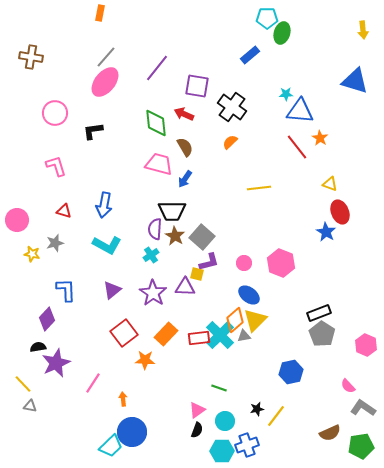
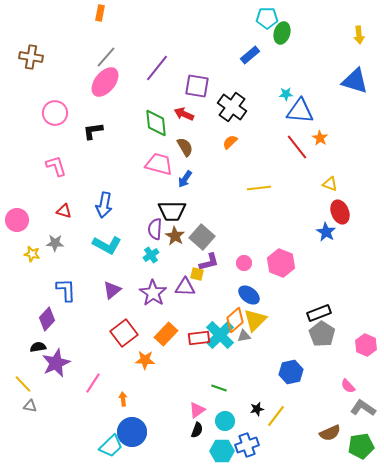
yellow arrow at (363, 30): moved 4 px left, 5 px down
gray star at (55, 243): rotated 18 degrees clockwise
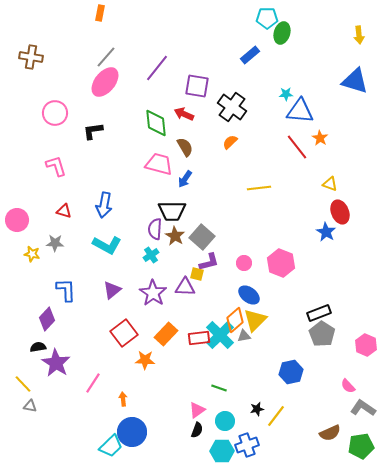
purple star at (56, 363): rotated 16 degrees counterclockwise
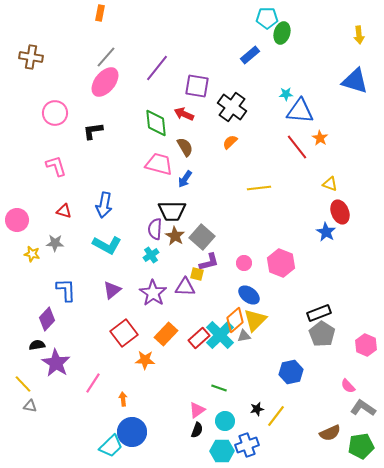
red rectangle at (199, 338): rotated 35 degrees counterclockwise
black semicircle at (38, 347): moved 1 px left, 2 px up
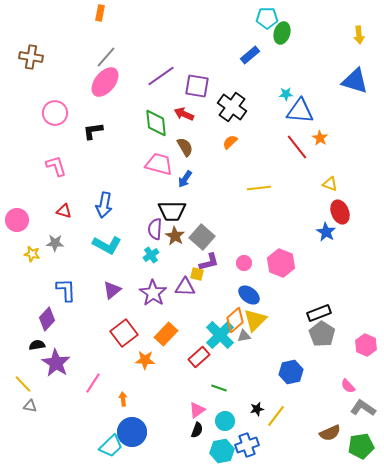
purple line at (157, 68): moved 4 px right, 8 px down; rotated 16 degrees clockwise
red rectangle at (199, 338): moved 19 px down
cyan hexagon at (222, 451): rotated 10 degrees counterclockwise
